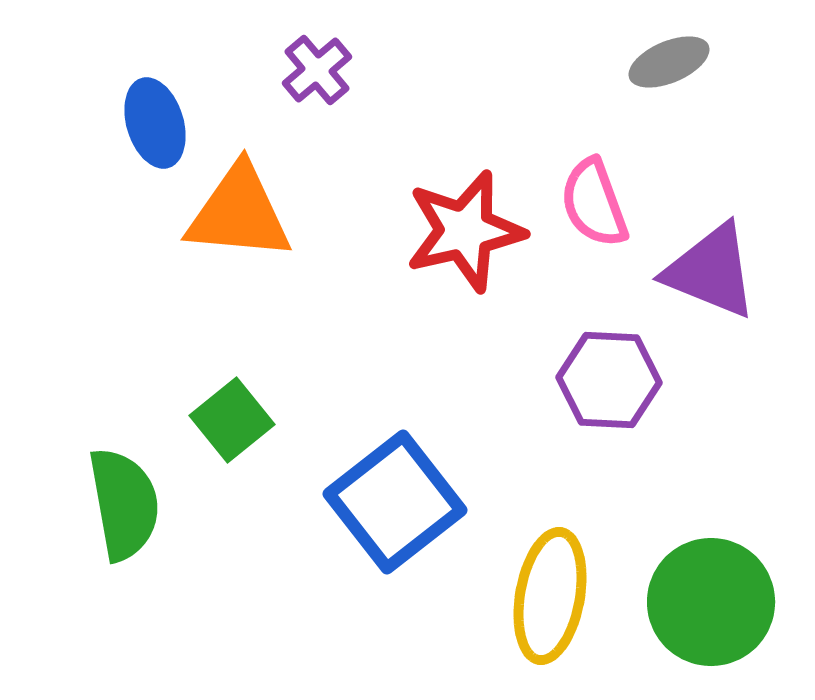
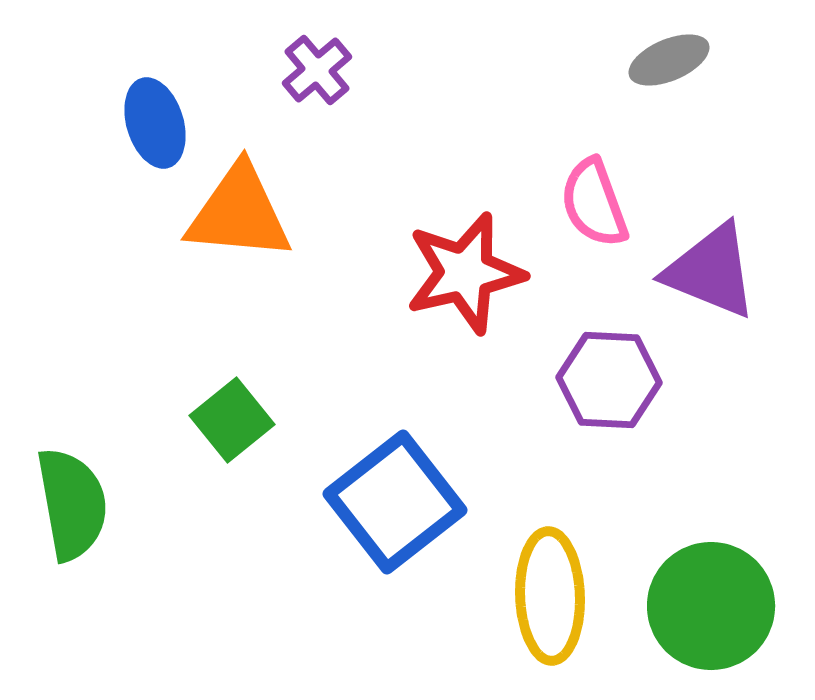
gray ellipse: moved 2 px up
red star: moved 42 px down
green semicircle: moved 52 px left
yellow ellipse: rotated 12 degrees counterclockwise
green circle: moved 4 px down
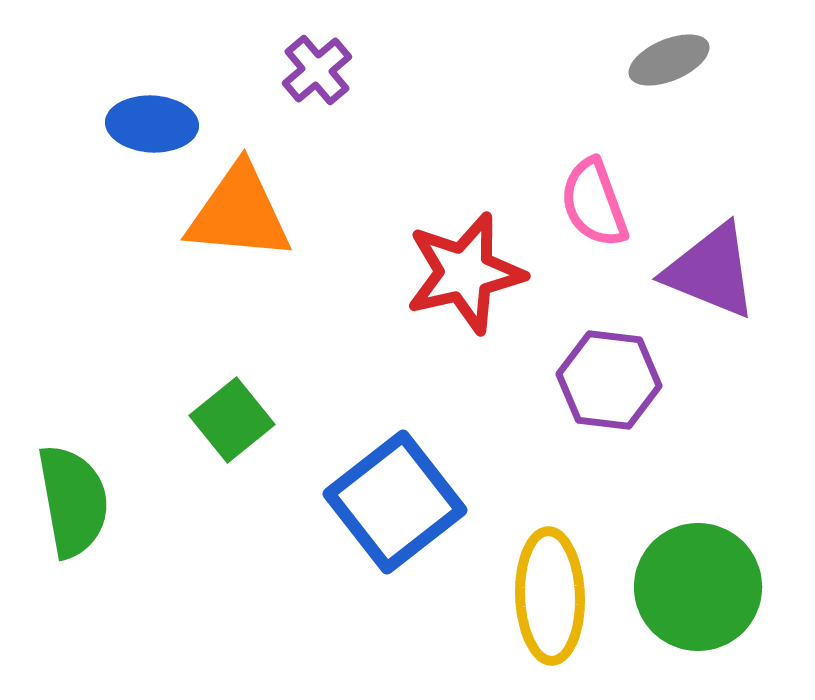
blue ellipse: moved 3 px left, 1 px down; rotated 70 degrees counterclockwise
purple hexagon: rotated 4 degrees clockwise
green semicircle: moved 1 px right, 3 px up
green circle: moved 13 px left, 19 px up
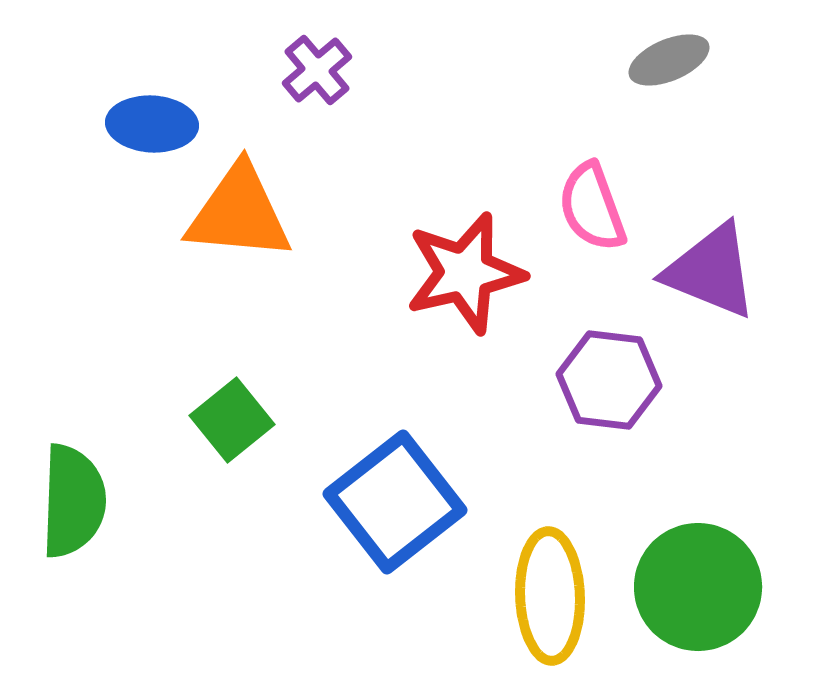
pink semicircle: moved 2 px left, 4 px down
green semicircle: rotated 12 degrees clockwise
